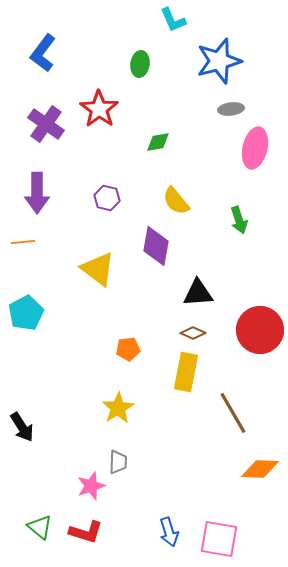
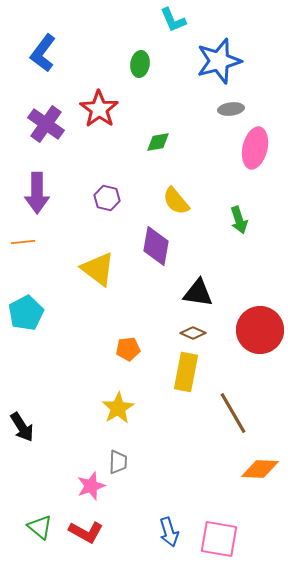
black triangle: rotated 12 degrees clockwise
red L-shape: rotated 12 degrees clockwise
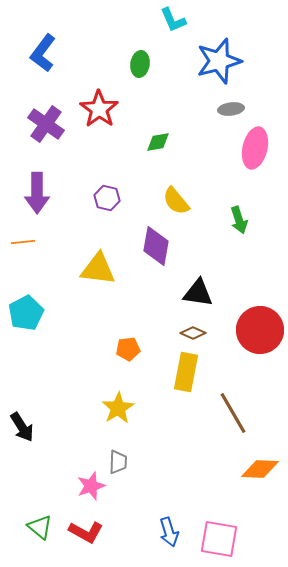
yellow triangle: rotated 30 degrees counterclockwise
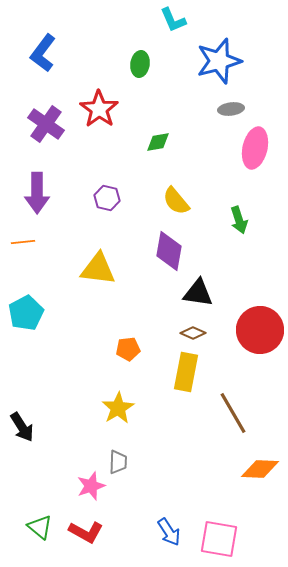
purple diamond: moved 13 px right, 5 px down
blue arrow: rotated 16 degrees counterclockwise
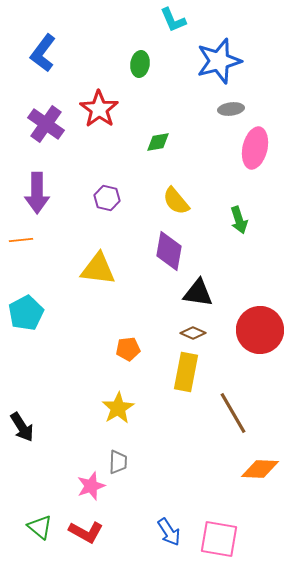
orange line: moved 2 px left, 2 px up
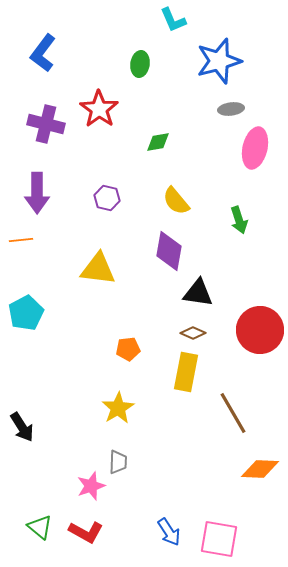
purple cross: rotated 21 degrees counterclockwise
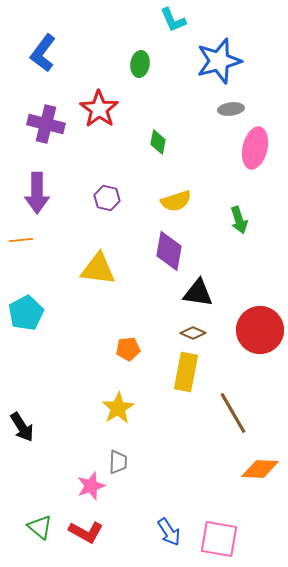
green diamond: rotated 70 degrees counterclockwise
yellow semicircle: rotated 68 degrees counterclockwise
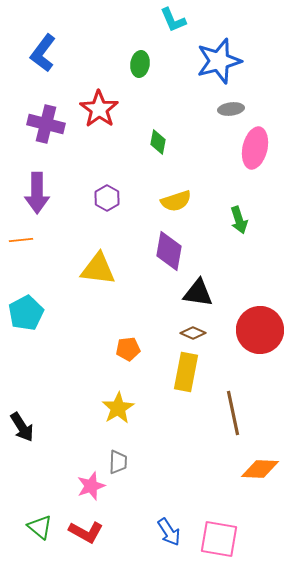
purple hexagon: rotated 15 degrees clockwise
brown line: rotated 18 degrees clockwise
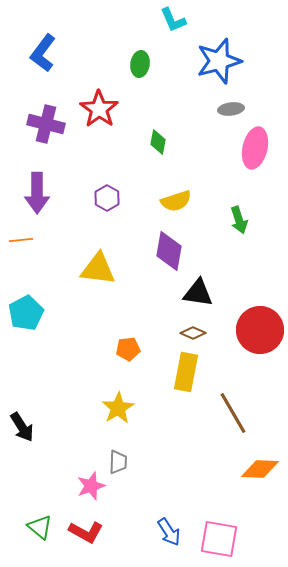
brown line: rotated 18 degrees counterclockwise
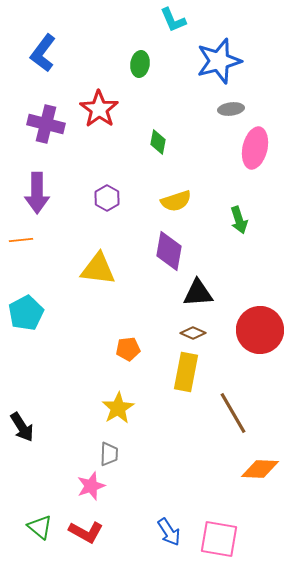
black triangle: rotated 12 degrees counterclockwise
gray trapezoid: moved 9 px left, 8 px up
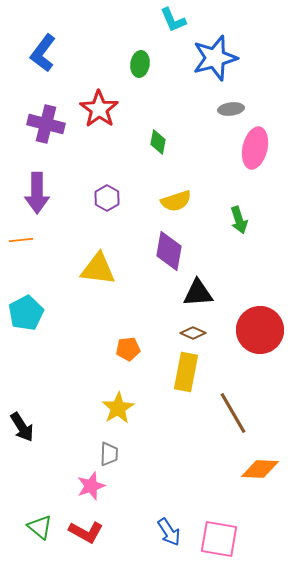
blue star: moved 4 px left, 3 px up
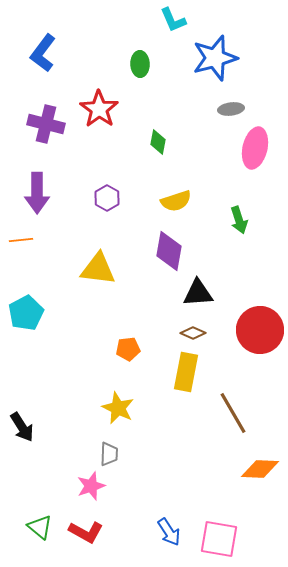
green ellipse: rotated 10 degrees counterclockwise
yellow star: rotated 16 degrees counterclockwise
